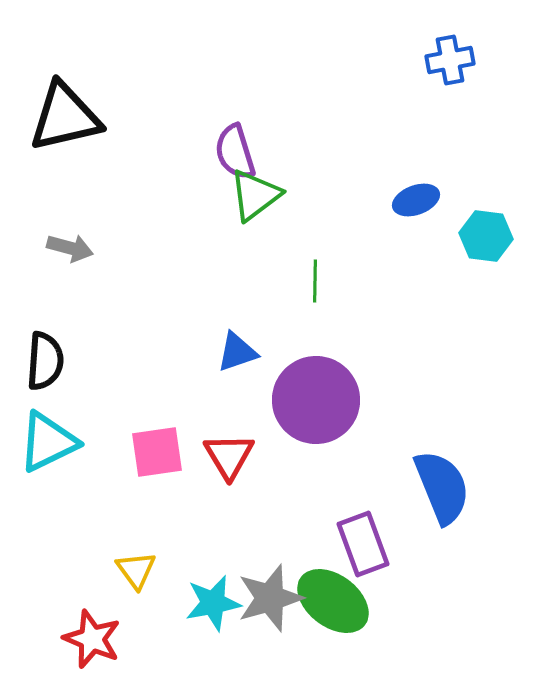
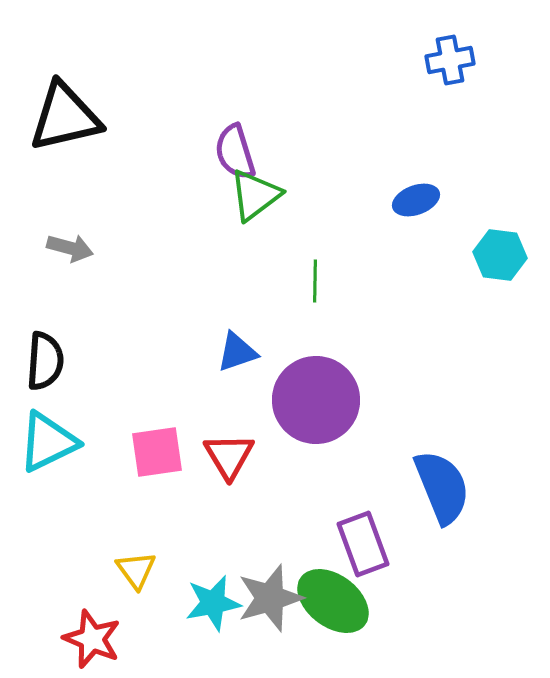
cyan hexagon: moved 14 px right, 19 px down
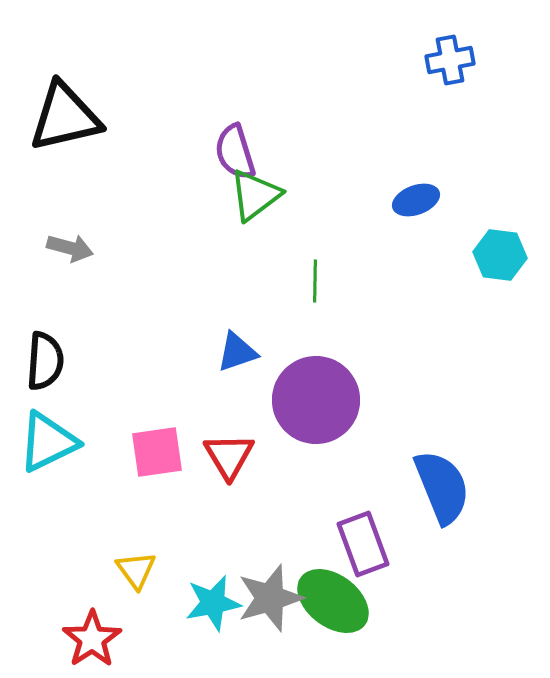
red star: rotated 16 degrees clockwise
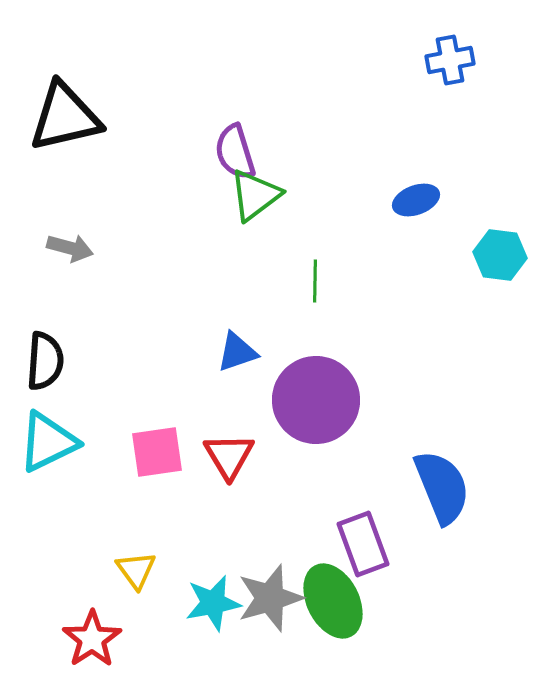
green ellipse: rotated 26 degrees clockwise
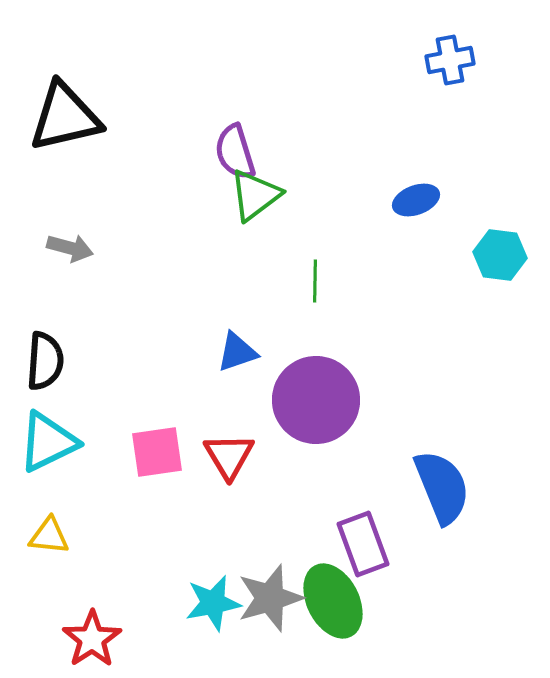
yellow triangle: moved 87 px left, 34 px up; rotated 48 degrees counterclockwise
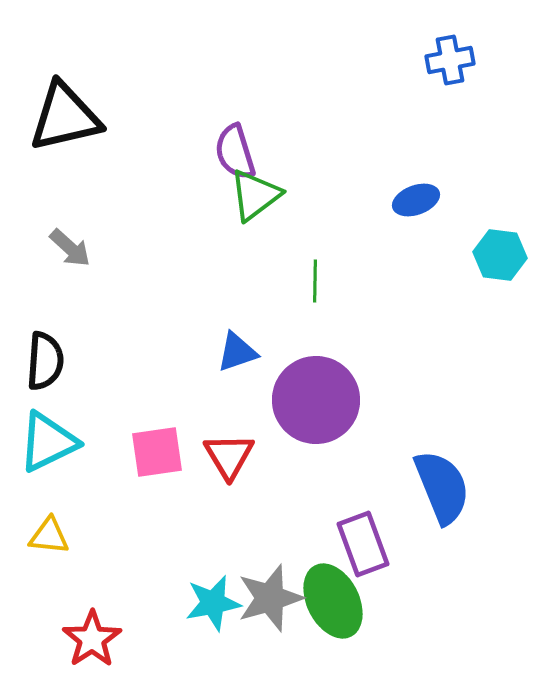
gray arrow: rotated 27 degrees clockwise
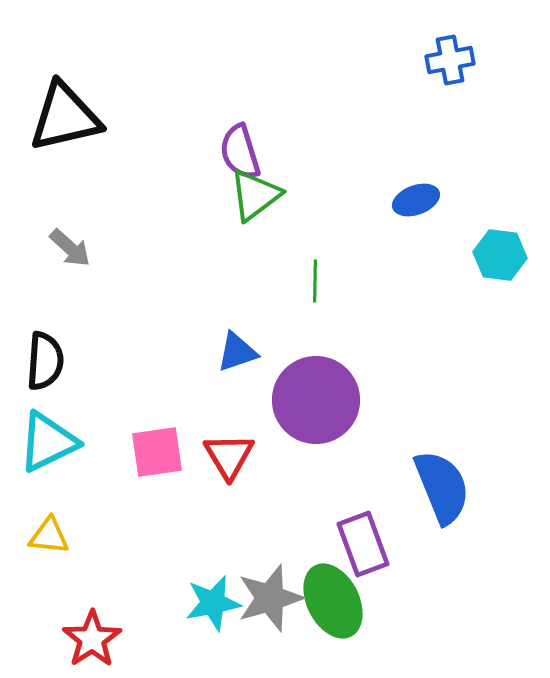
purple semicircle: moved 5 px right
